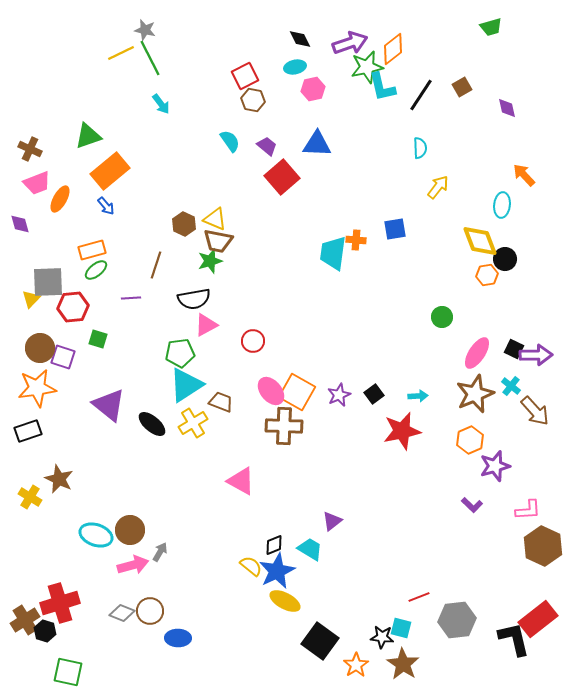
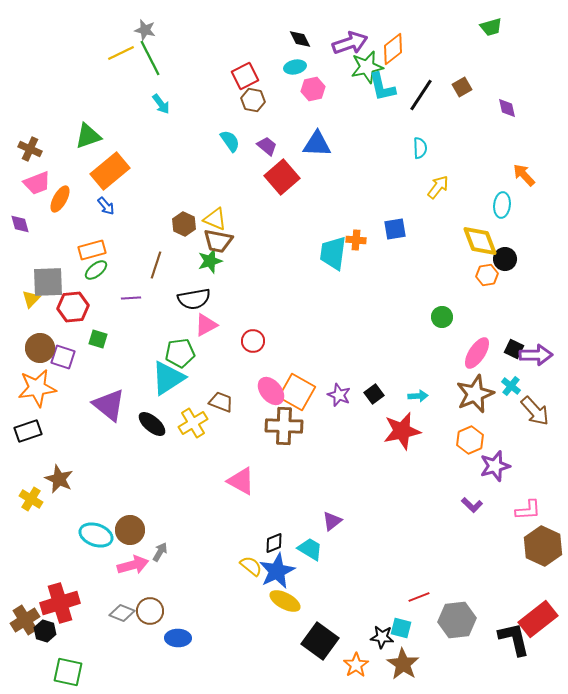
cyan triangle at (186, 385): moved 18 px left, 7 px up
purple star at (339, 395): rotated 25 degrees counterclockwise
yellow cross at (30, 497): moved 1 px right, 2 px down
black diamond at (274, 545): moved 2 px up
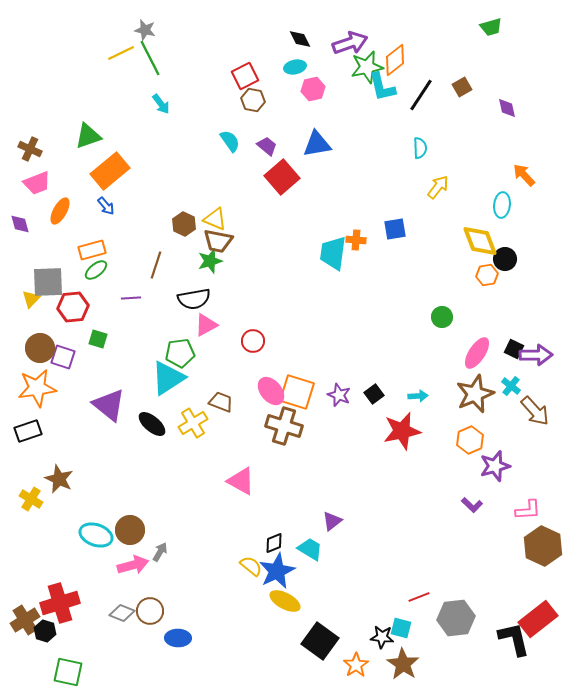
orange diamond at (393, 49): moved 2 px right, 11 px down
blue triangle at (317, 144): rotated 12 degrees counterclockwise
orange ellipse at (60, 199): moved 12 px down
orange square at (297, 392): rotated 12 degrees counterclockwise
brown cross at (284, 426): rotated 15 degrees clockwise
gray hexagon at (457, 620): moved 1 px left, 2 px up
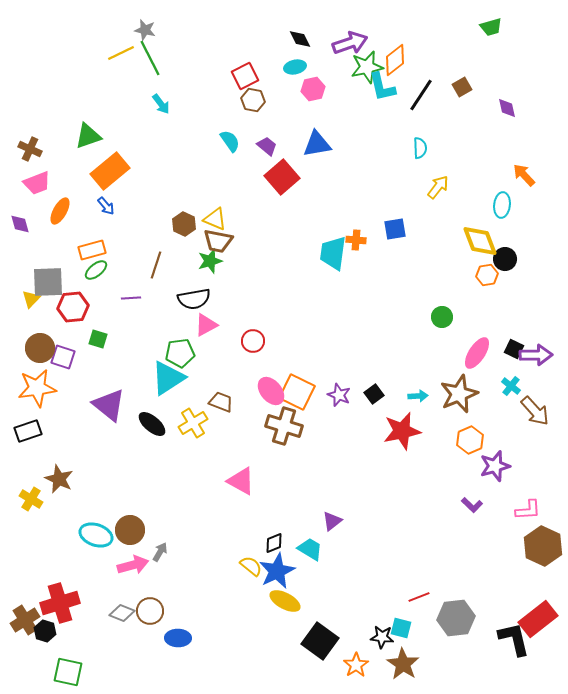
orange square at (297, 392): rotated 9 degrees clockwise
brown star at (475, 394): moved 16 px left
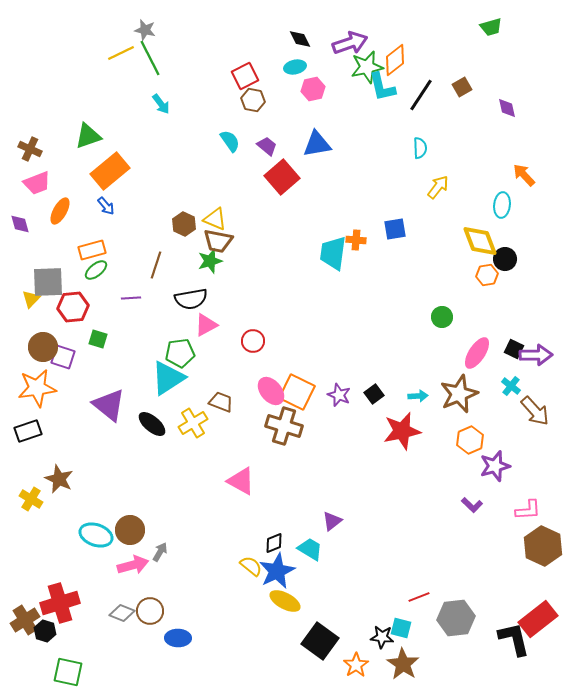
black semicircle at (194, 299): moved 3 px left
brown circle at (40, 348): moved 3 px right, 1 px up
